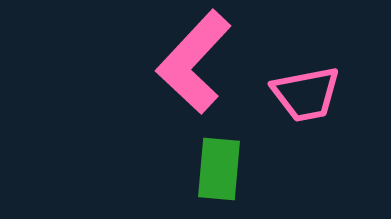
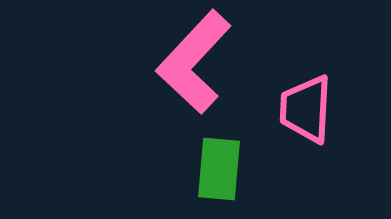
pink trapezoid: moved 15 px down; rotated 104 degrees clockwise
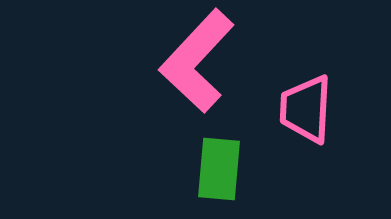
pink L-shape: moved 3 px right, 1 px up
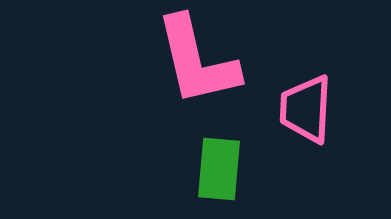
pink L-shape: rotated 56 degrees counterclockwise
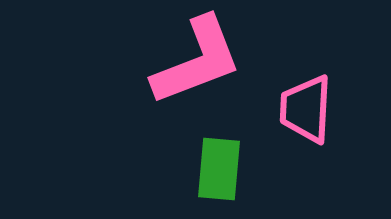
pink L-shape: rotated 98 degrees counterclockwise
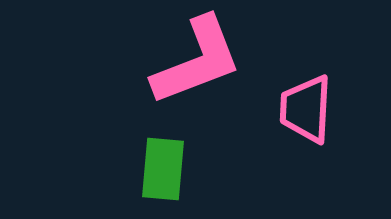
green rectangle: moved 56 px left
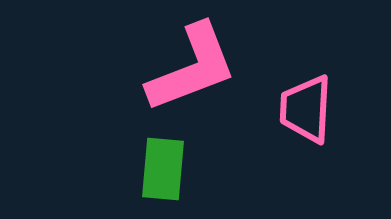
pink L-shape: moved 5 px left, 7 px down
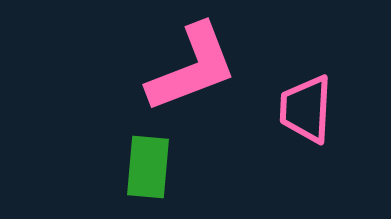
green rectangle: moved 15 px left, 2 px up
